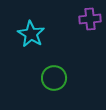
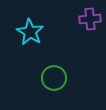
cyan star: moved 1 px left, 2 px up
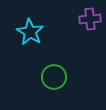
green circle: moved 1 px up
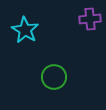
cyan star: moved 5 px left, 2 px up
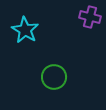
purple cross: moved 2 px up; rotated 20 degrees clockwise
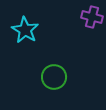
purple cross: moved 2 px right
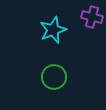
cyan star: moved 28 px right; rotated 20 degrees clockwise
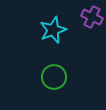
purple cross: rotated 10 degrees clockwise
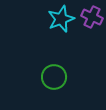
cyan star: moved 8 px right, 11 px up
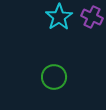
cyan star: moved 2 px left, 2 px up; rotated 12 degrees counterclockwise
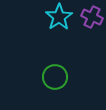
green circle: moved 1 px right
